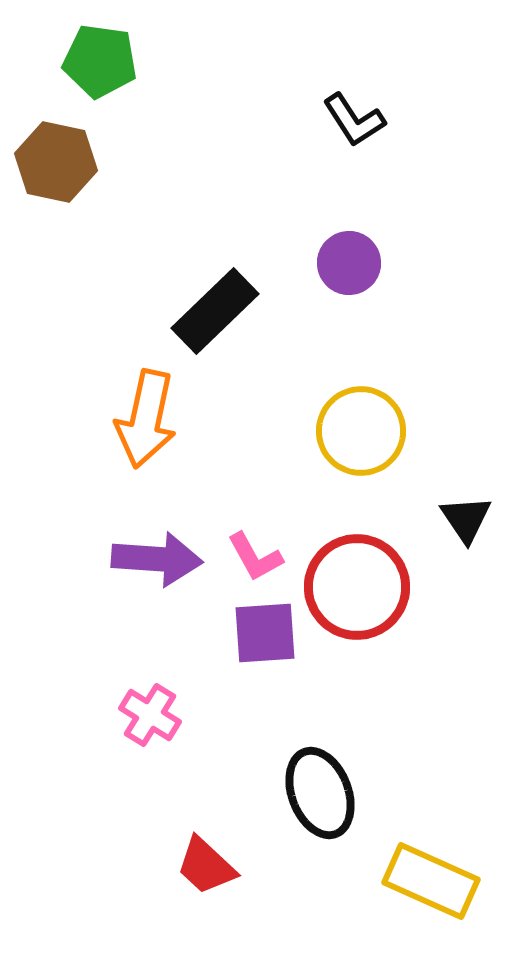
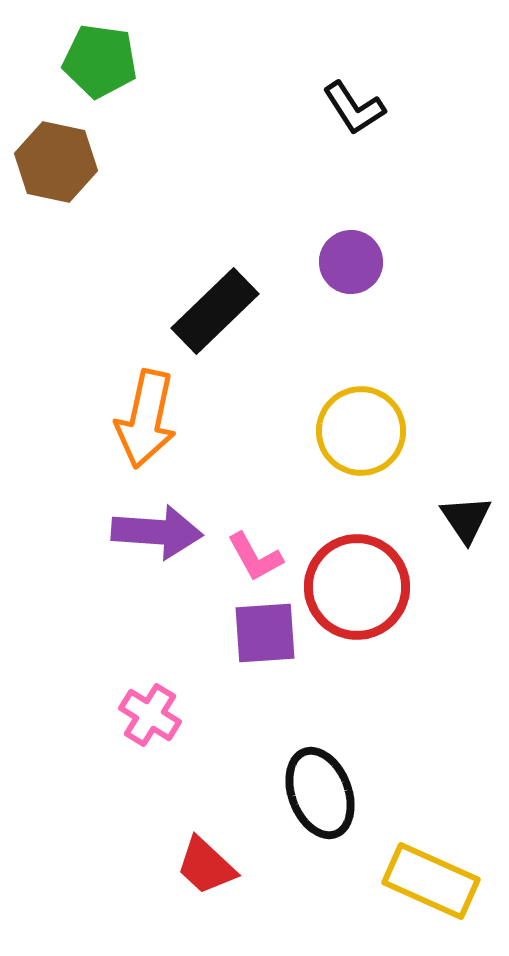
black L-shape: moved 12 px up
purple circle: moved 2 px right, 1 px up
purple arrow: moved 27 px up
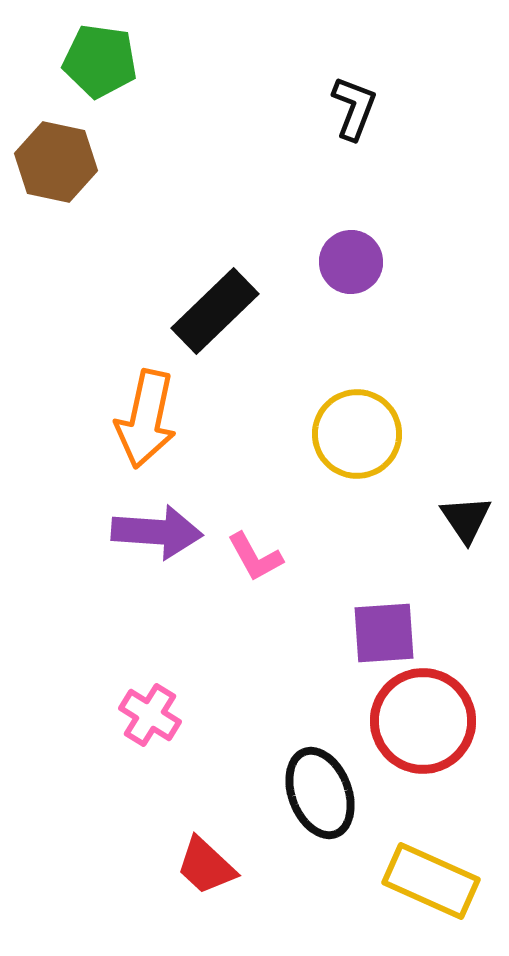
black L-shape: rotated 126 degrees counterclockwise
yellow circle: moved 4 px left, 3 px down
red circle: moved 66 px right, 134 px down
purple square: moved 119 px right
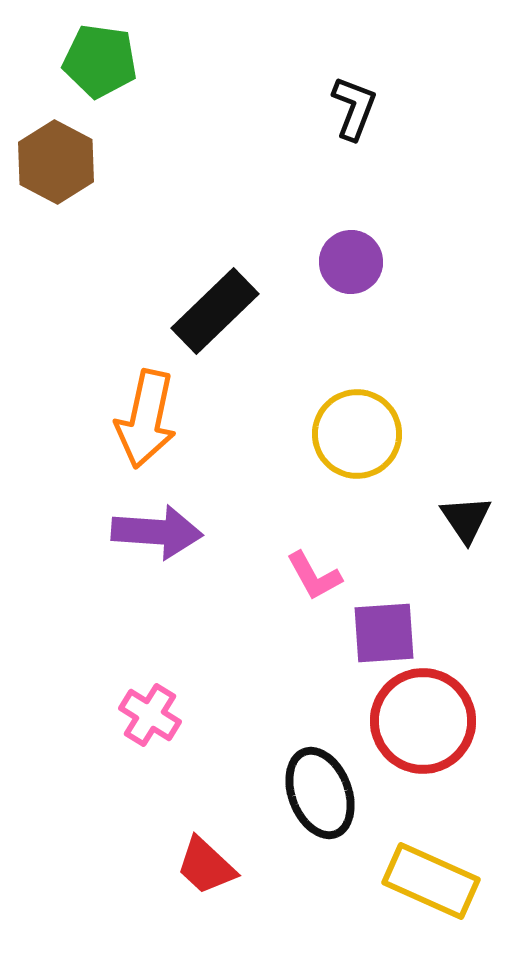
brown hexagon: rotated 16 degrees clockwise
pink L-shape: moved 59 px right, 19 px down
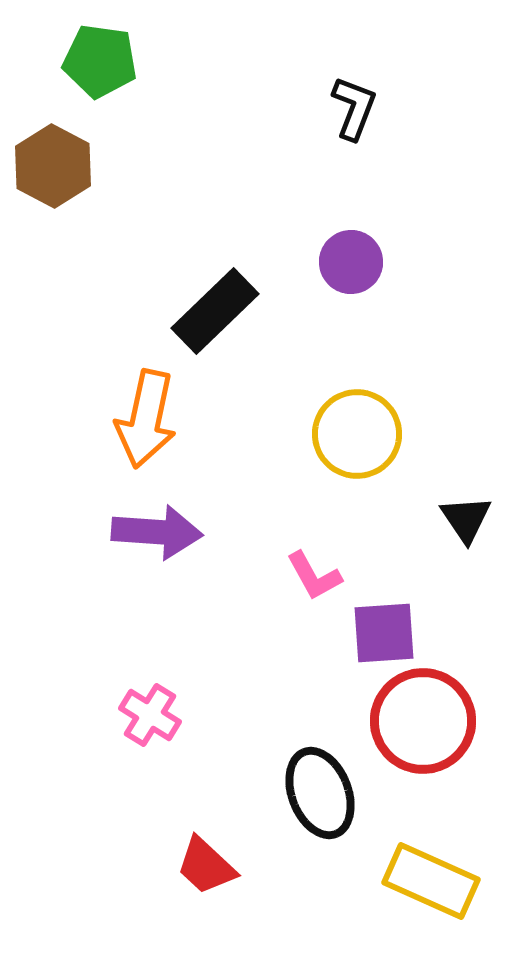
brown hexagon: moved 3 px left, 4 px down
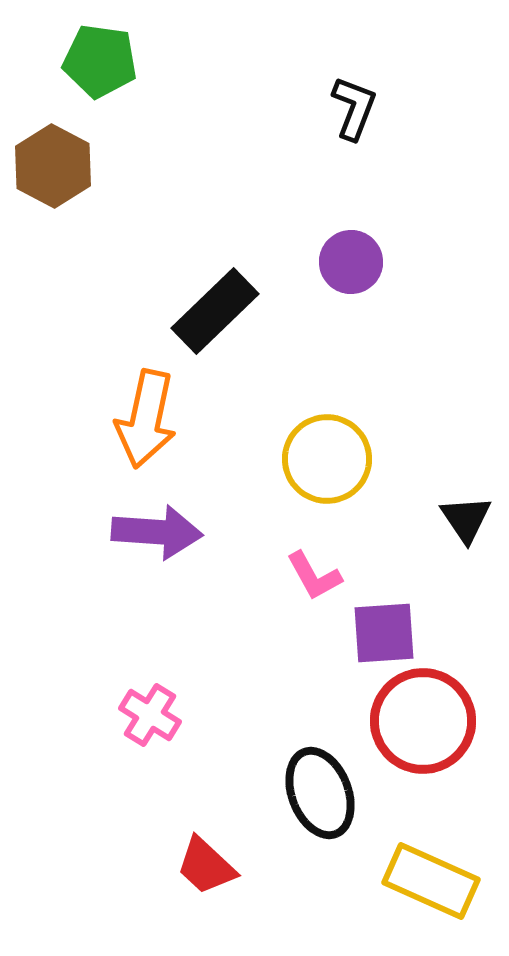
yellow circle: moved 30 px left, 25 px down
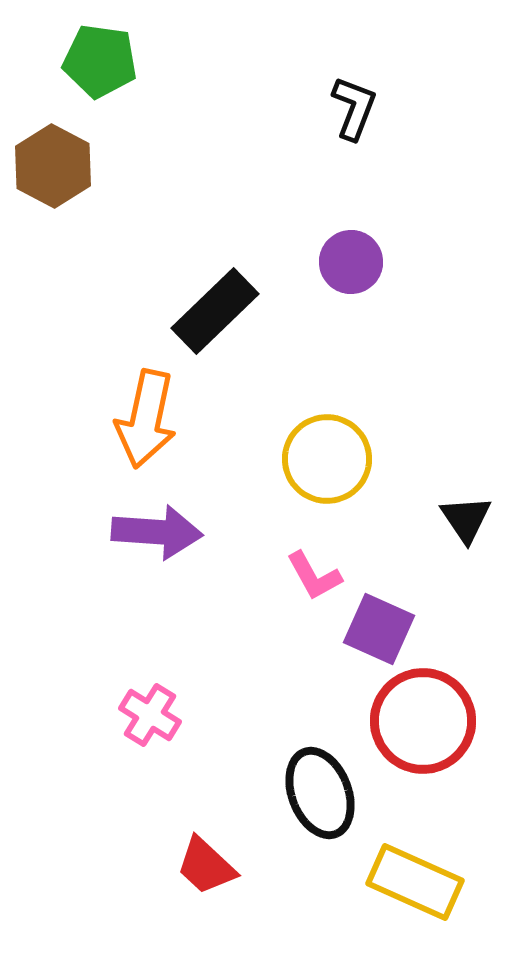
purple square: moved 5 px left, 4 px up; rotated 28 degrees clockwise
yellow rectangle: moved 16 px left, 1 px down
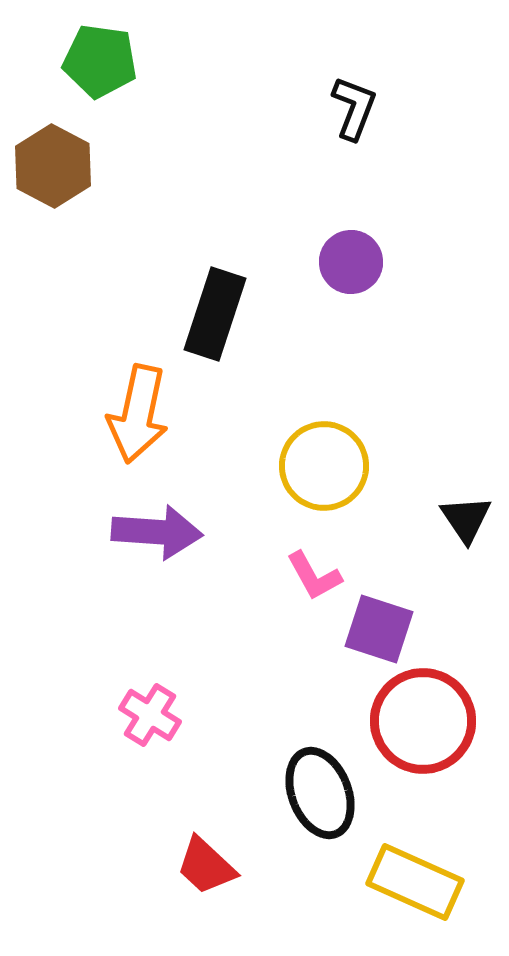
black rectangle: moved 3 px down; rotated 28 degrees counterclockwise
orange arrow: moved 8 px left, 5 px up
yellow circle: moved 3 px left, 7 px down
purple square: rotated 6 degrees counterclockwise
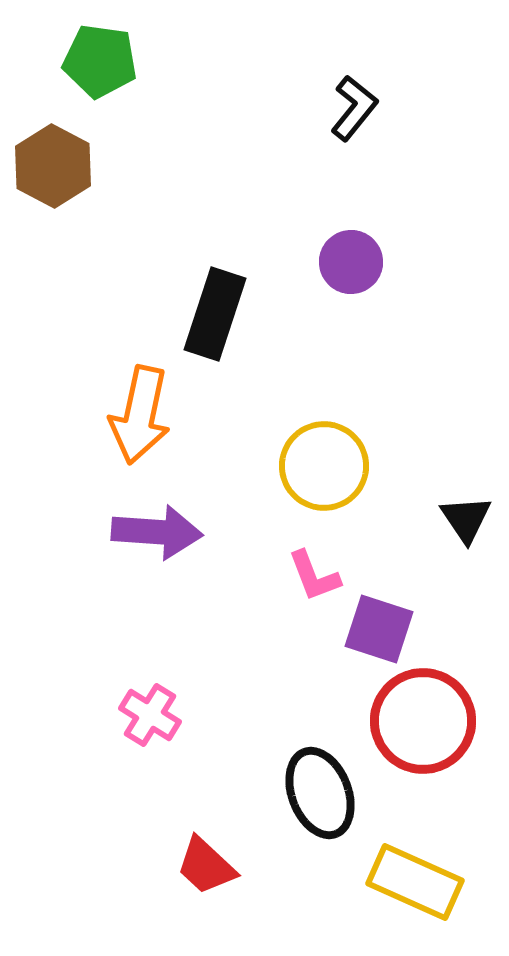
black L-shape: rotated 18 degrees clockwise
orange arrow: moved 2 px right, 1 px down
pink L-shape: rotated 8 degrees clockwise
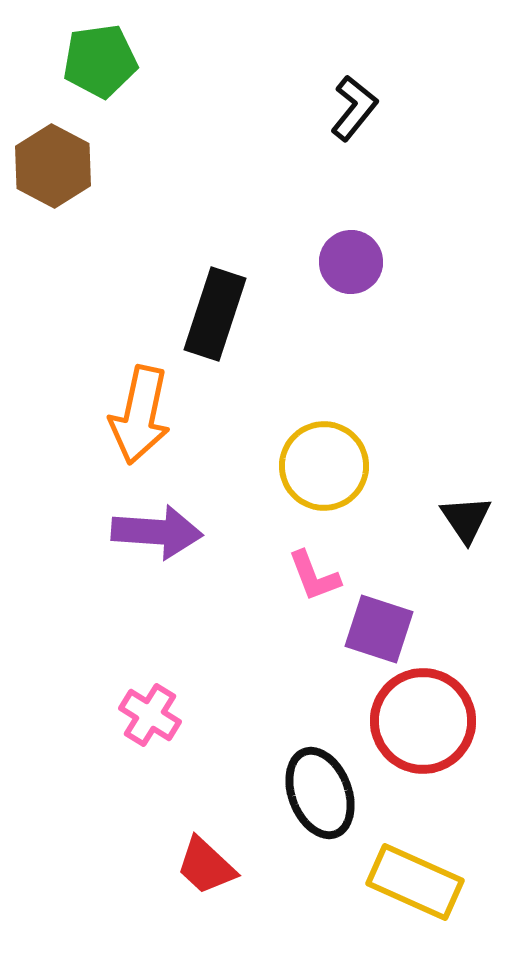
green pentagon: rotated 16 degrees counterclockwise
